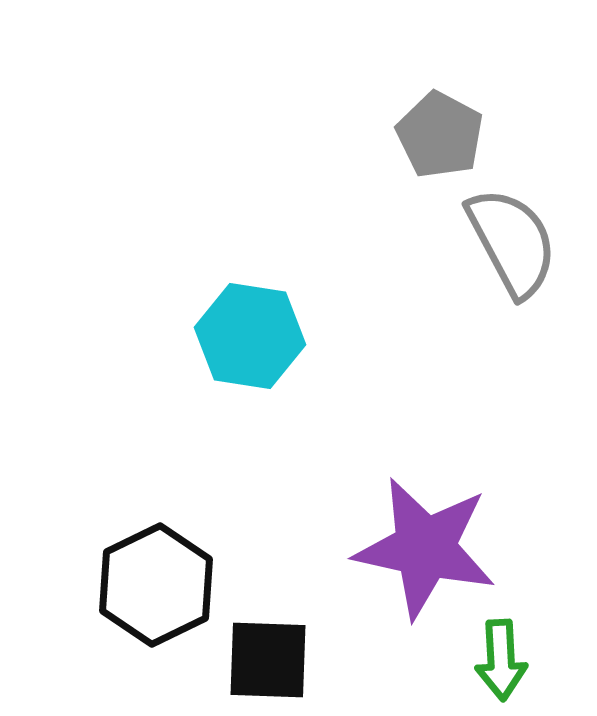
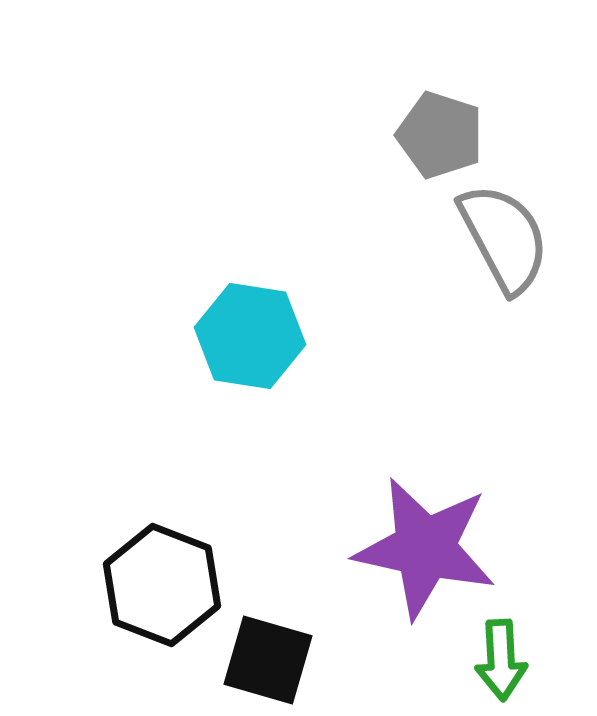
gray pentagon: rotated 10 degrees counterclockwise
gray semicircle: moved 8 px left, 4 px up
black hexagon: moved 6 px right; rotated 13 degrees counterclockwise
black square: rotated 14 degrees clockwise
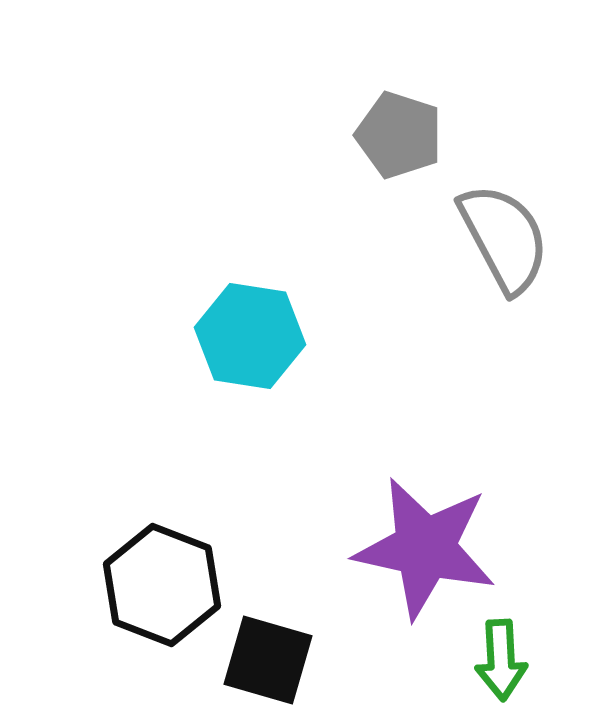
gray pentagon: moved 41 px left
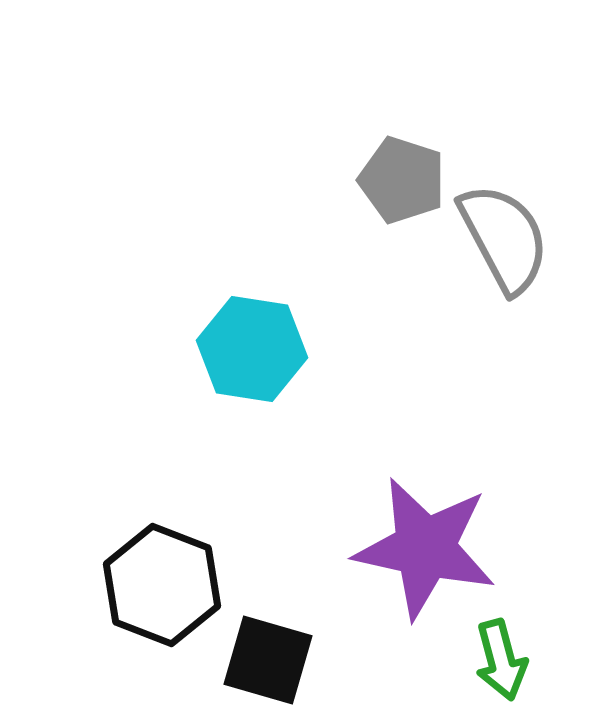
gray pentagon: moved 3 px right, 45 px down
cyan hexagon: moved 2 px right, 13 px down
green arrow: rotated 12 degrees counterclockwise
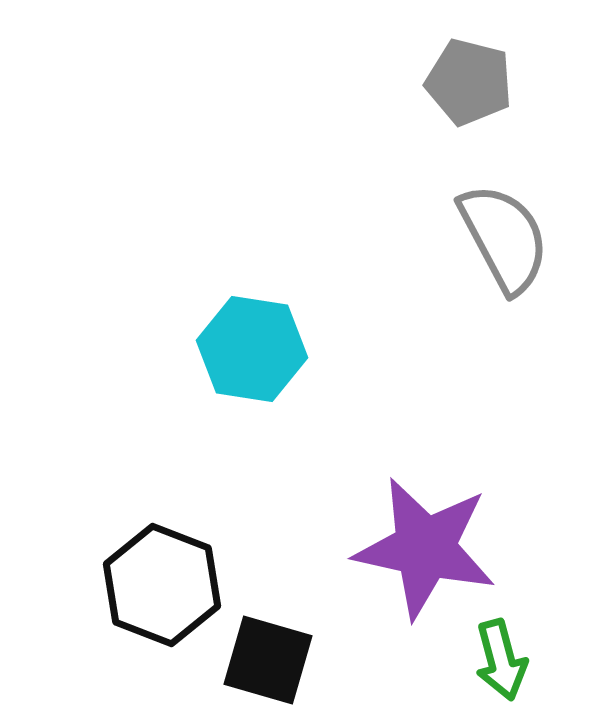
gray pentagon: moved 67 px right, 98 px up; rotated 4 degrees counterclockwise
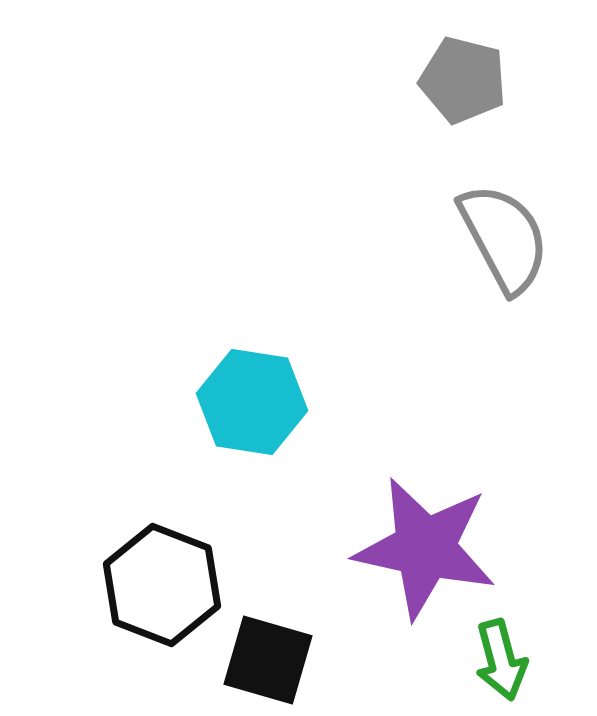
gray pentagon: moved 6 px left, 2 px up
cyan hexagon: moved 53 px down
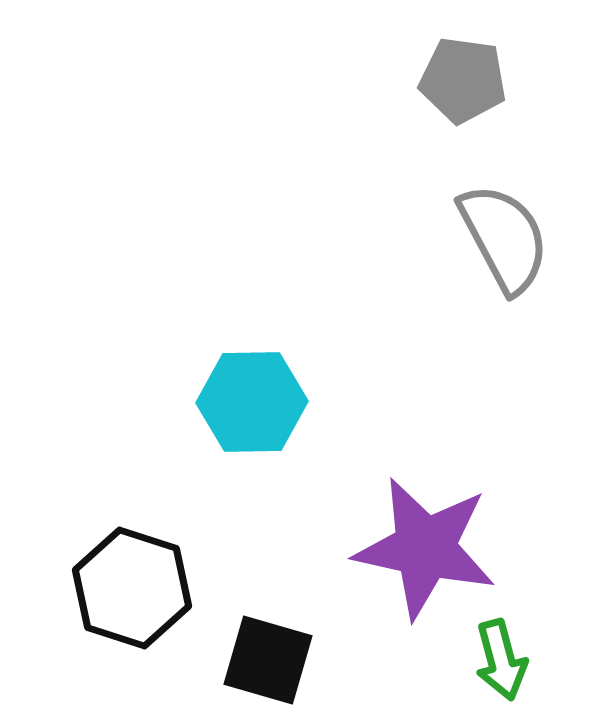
gray pentagon: rotated 6 degrees counterclockwise
cyan hexagon: rotated 10 degrees counterclockwise
black hexagon: moved 30 px left, 3 px down; rotated 3 degrees counterclockwise
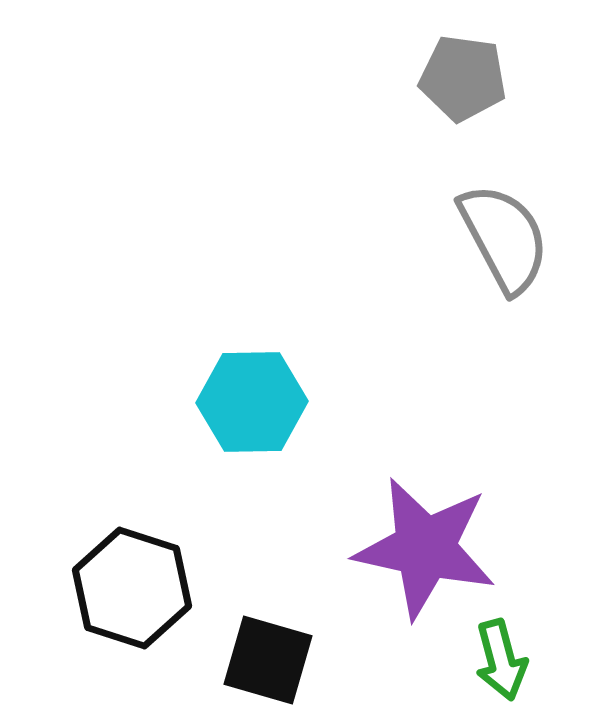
gray pentagon: moved 2 px up
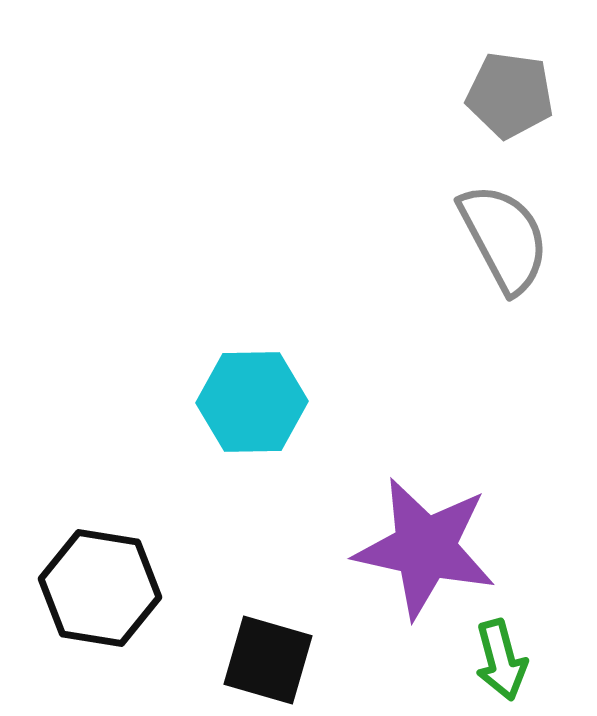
gray pentagon: moved 47 px right, 17 px down
black hexagon: moved 32 px left; rotated 9 degrees counterclockwise
